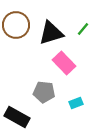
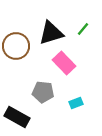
brown circle: moved 21 px down
gray pentagon: moved 1 px left
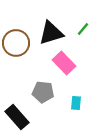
brown circle: moved 3 px up
cyan rectangle: rotated 64 degrees counterclockwise
black rectangle: rotated 20 degrees clockwise
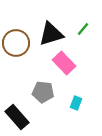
black triangle: moved 1 px down
cyan rectangle: rotated 16 degrees clockwise
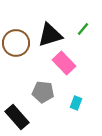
black triangle: moved 1 px left, 1 px down
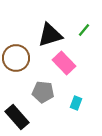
green line: moved 1 px right, 1 px down
brown circle: moved 15 px down
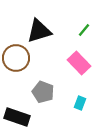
black triangle: moved 11 px left, 4 px up
pink rectangle: moved 15 px right
gray pentagon: rotated 15 degrees clockwise
cyan rectangle: moved 4 px right
black rectangle: rotated 30 degrees counterclockwise
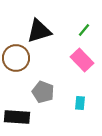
pink rectangle: moved 3 px right, 3 px up
cyan rectangle: rotated 16 degrees counterclockwise
black rectangle: rotated 15 degrees counterclockwise
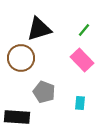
black triangle: moved 2 px up
brown circle: moved 5 px right
gray pentagon: moved 1 px right
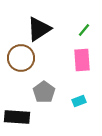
black triangle: rotated 16 degrees counterclockwise
pink rectangle: rotated 40 degrees clockwise
gray pentagon: rotated 15 degrees clockwise
cyan rectangle: moved 1 px left, 2 px up; rotated 64 degrees clockwise
